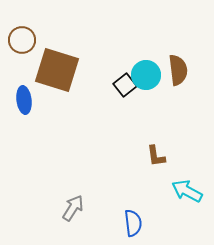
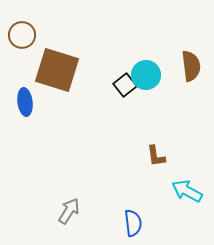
brown circle: moved 5 px up
brown semicircle: moved 13 px right, 4 px up
blue ellipse: moved 1 px right, 2 px down
gray arrow: moved 4 px left, 3 px down
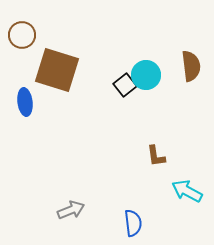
gray arrow: moved 2 px right, 1 px up; rotated 36 degrees clockwise
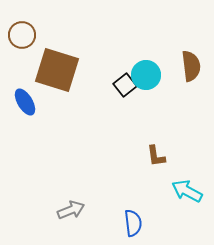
blue ellipse: rotated 24 degrees counterclockwise
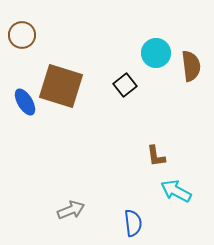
brown square: moved 4 px right, 16 px down
cyan circle: moved 10 px right, 22 px up
cyan arrow: moved 11 px left
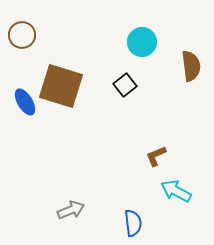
cyan circle: moved 14 px left, 11 px up
brown L-shape: rotated 75 degrees clockwise
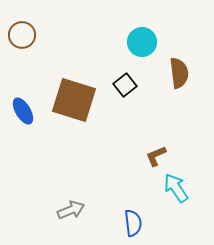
brown semicircle: moved 12 px left, 7 px down
brown square: moved 13 px right, 14 px down
blue ellipse: moved 2 px left, 9 px down
cyan arrow: moved 3 px up; rotated 28 degrees clockwise
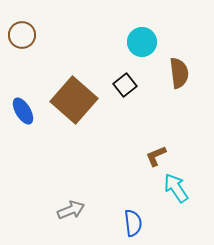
brown square: rotated 24 degrees clockwise
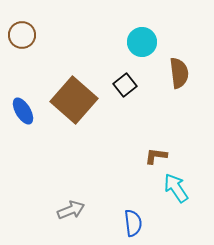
brown L-shape: rotated 30 degrees clockwise
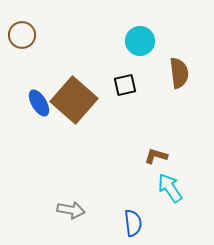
cyan circle: moved 2 px left, 1 px up
black square: rotated 25 degrees clockwise
blue ellipse: moved 16 px right, 8 px up
brown L-shape: rotated 10 degrees clockwise
cyan arrow: moved 6 px left
gray arrow: rotated 32 degrees clockwise
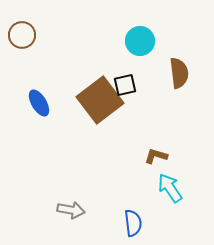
brown square: moved 26 px right; rotated 12 degrees clockwise
